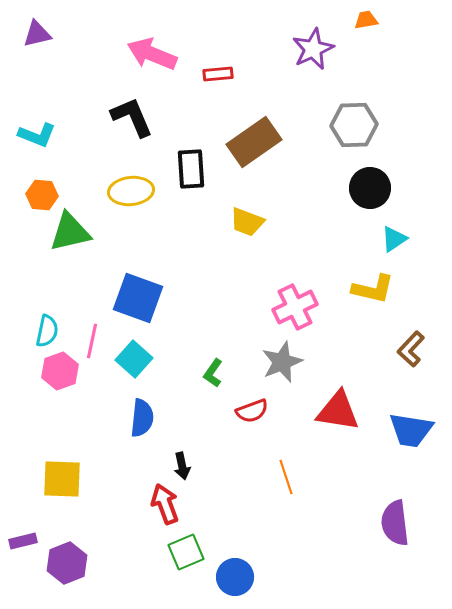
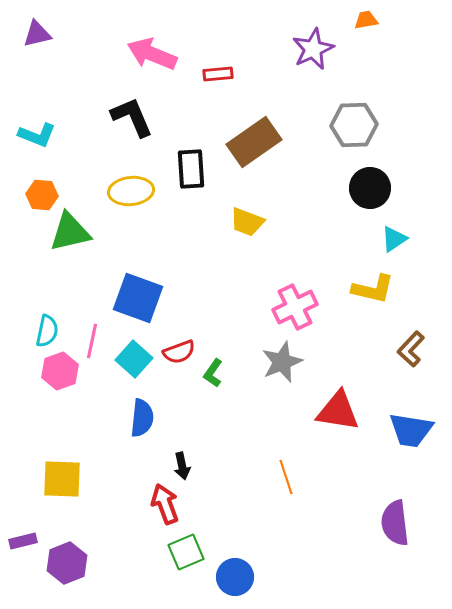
red semicircle: moved 73 px left, 59 px up
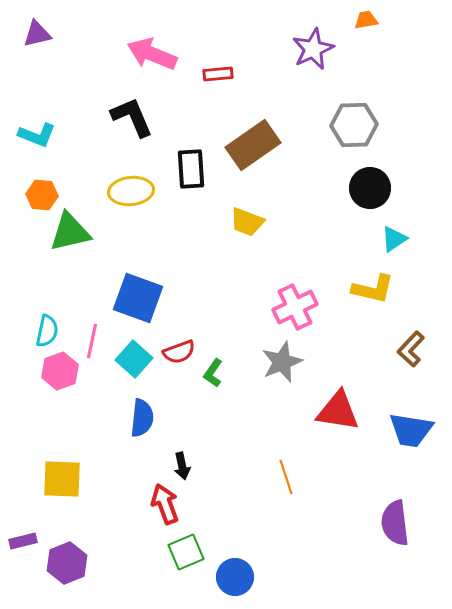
brown rectangle: moved 1 px left, 3 px down
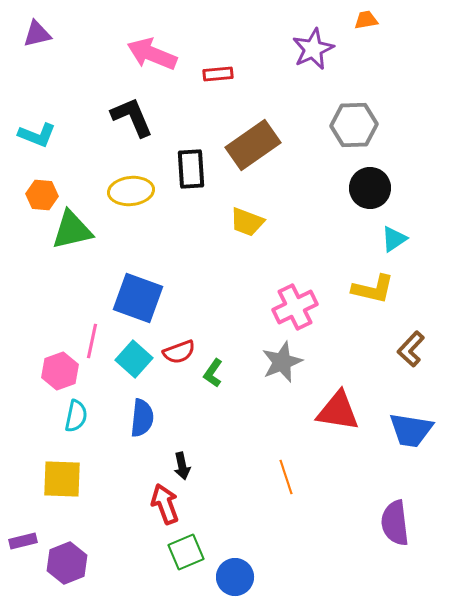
green triangle: moved 2 px right, 2 px up
cyan semicircle: moved 29 px right, 85 px down
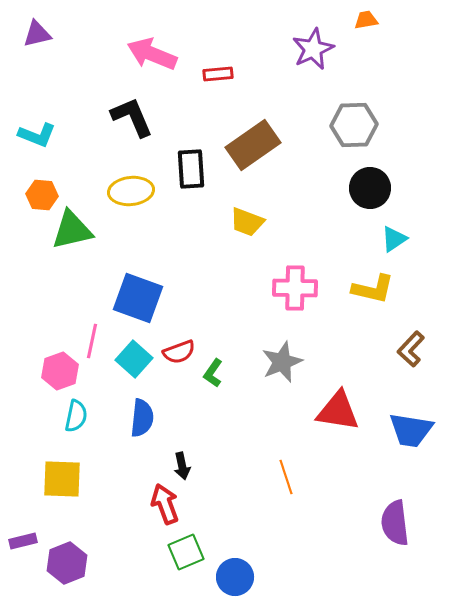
pink cross: moved 19 px up; rotated 27 degrees clockwise
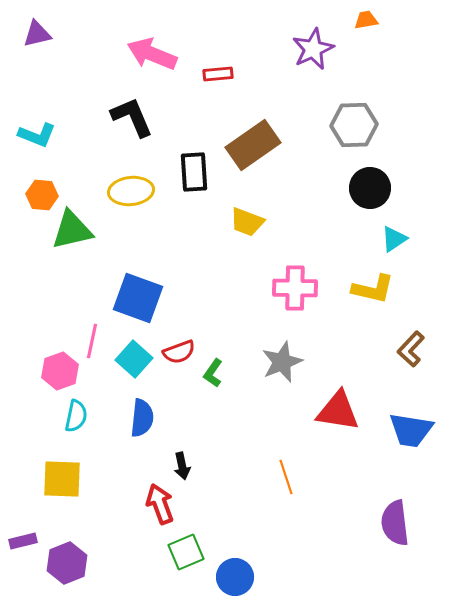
black rectangle: moved 3 px right, 3 px down
red arrow: moved 5 px left
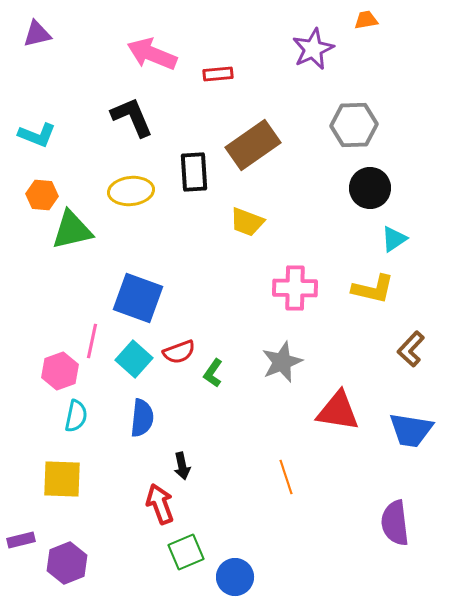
purple rectangle: moved 2 px left, 1 px up
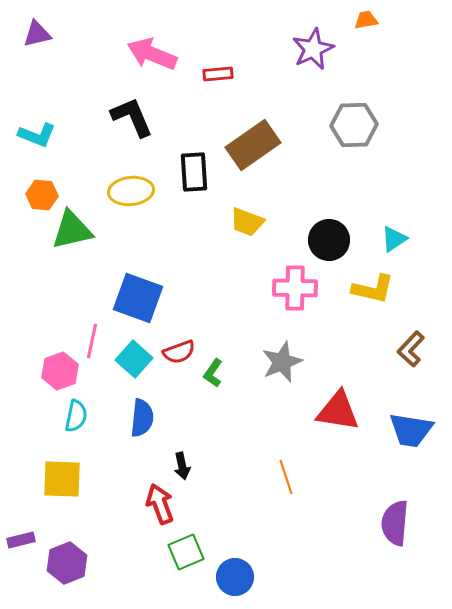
black circle: moved 41 px left, 52 px down
purple semicircle: rotated 12 degrees clockwise
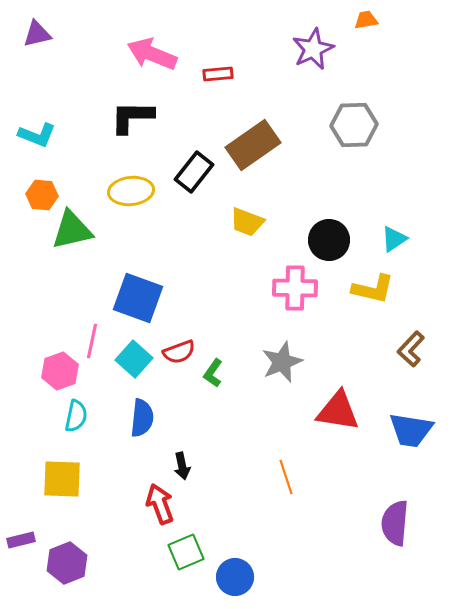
black L-shape: rotated 66 degrees counterclockwise
black rectangle: rotated 42 degrees clockwise
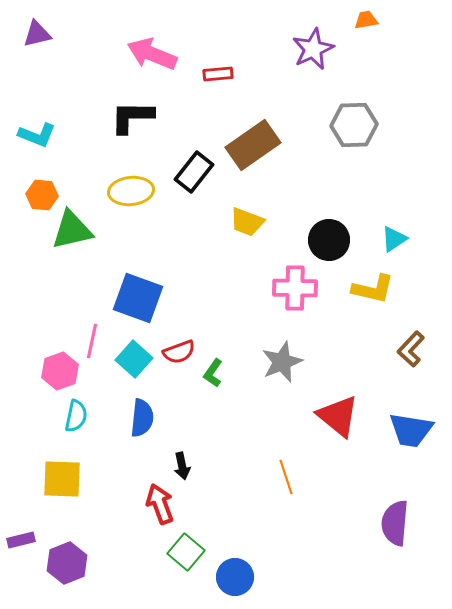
red triangle: moved 5 px down; rotated 30 degrees clockwise
green square: rotated 27 degrees counterclockwise
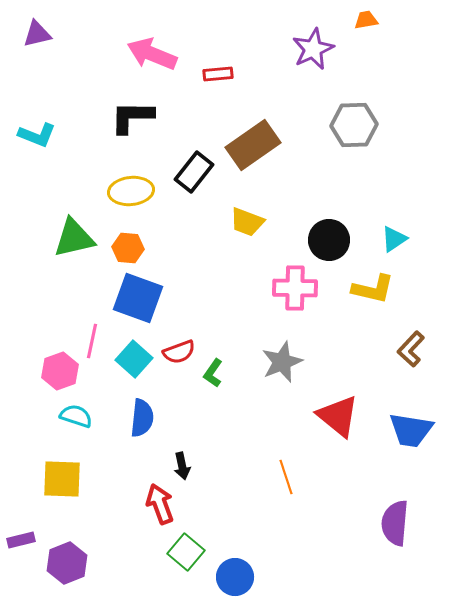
orange hexagon: moved 86 px right, 53 px down
green triangle: moved 2 px right, 8 px down
cyan semicircle: rotated 84 degrees counterclockwise
